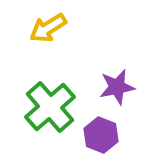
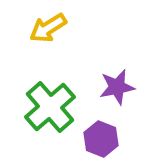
purple hexagon: moved 4 px down
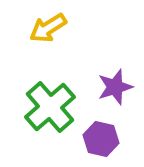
purple star: moved 2 px left; rotated 6 degrees counterclockwise
purple hexagon: rotated 8 degrees counterclockwise
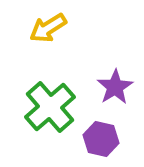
purple star: rotated 15 degrees counterclockwise
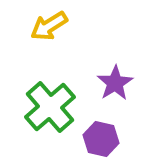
yellow arrow: moved 1 px right, 2 px up
purple star: moved 4 px up
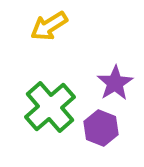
purple hexagon: moved 11 px up; rotated 8 degrees clockwise
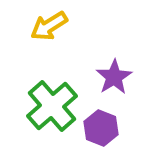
purple star: moved 1 px left, 6 px up
green cross: moved 2 px right, 1 px up
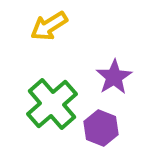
green cross: moved 2 px up
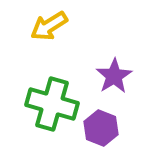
purple star: moved 1 px up
green cross: rotated 33 degrees counterclockwise
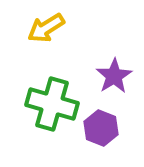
yellow arrow: moved 3 px left, 2 px down
